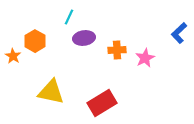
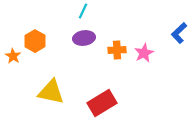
cyan line: moved 14 px right, 6 px up
pink star: moved 1 px left, 5 px up
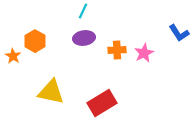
blue L-shape: rotated 80 degrees counterclockwise
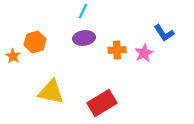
blue L-shape: moved 15 px left
orange hexagon: moved 1 px down; rotated 15 degrees clockwise
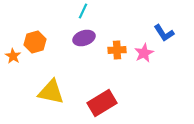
purple ellipse: rotated 10 degrees counterclockwise
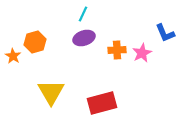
cyan line: moved 3 px down
blue L-shape: moved 1 px right; rotated 10 degrees clockwise
pink star: moved 2 px left
yellow triangle: rotated 48 degrees clockwise
red rectangle: rotated 16 degrees clockwise
